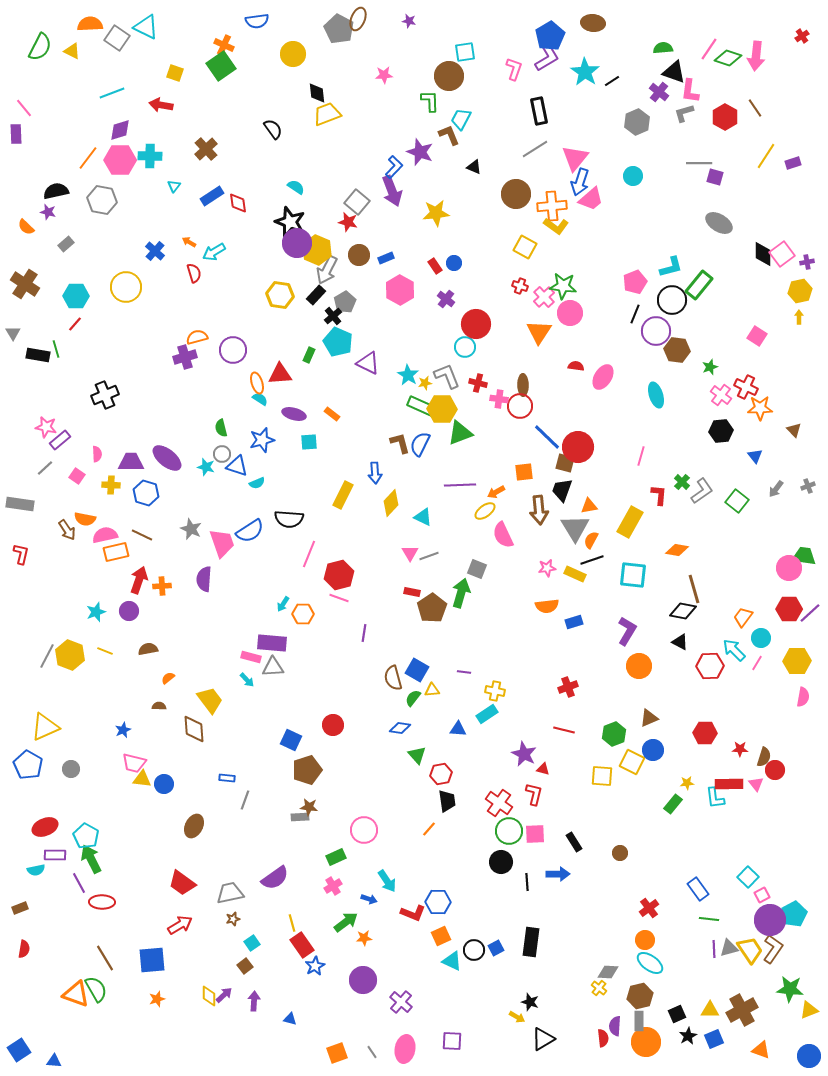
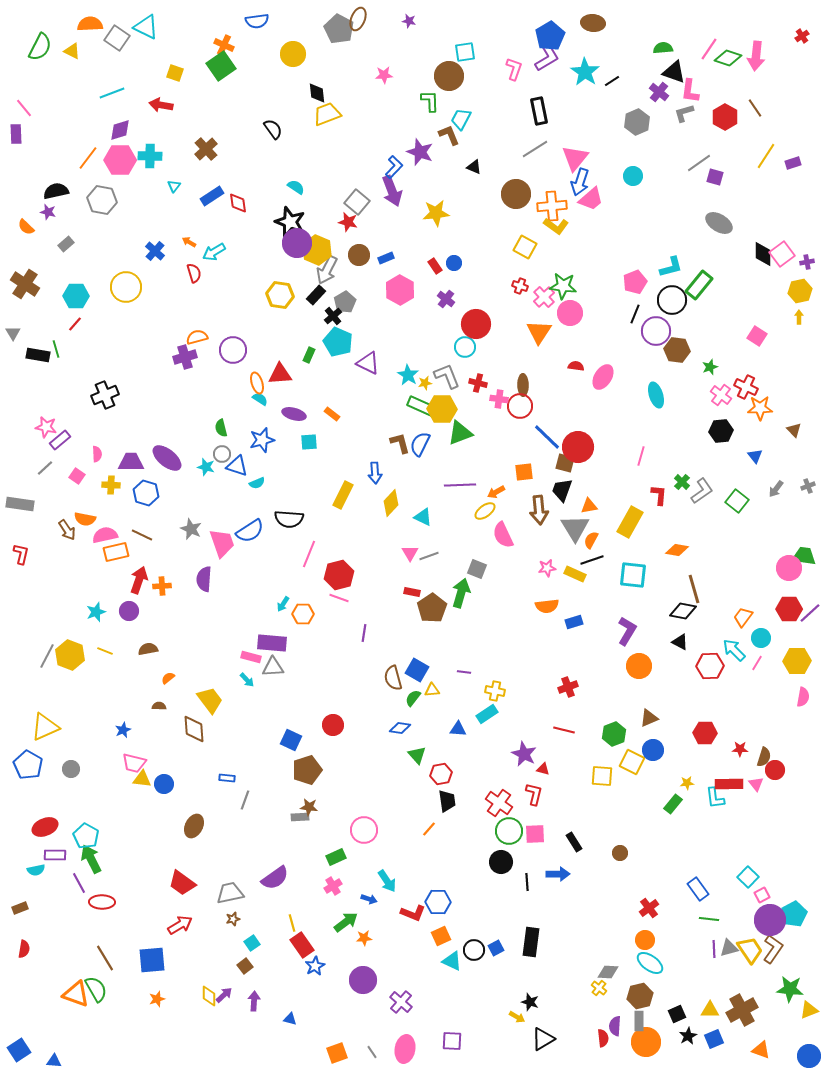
gray line at (699, 163): rotated 35 degrees counterclockwise
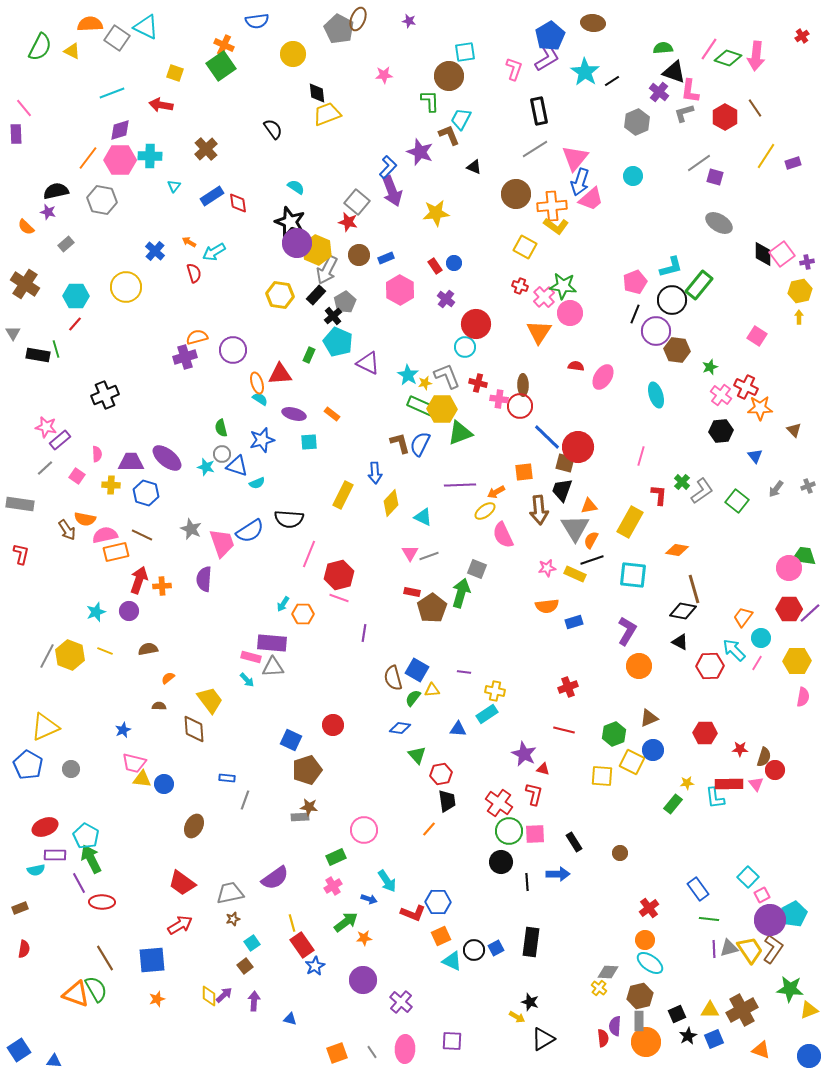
blue L-shape at (394, 167): moved 6 px left
pink ellipse at (405, 1049): rotated 8 degrees counterclockwise
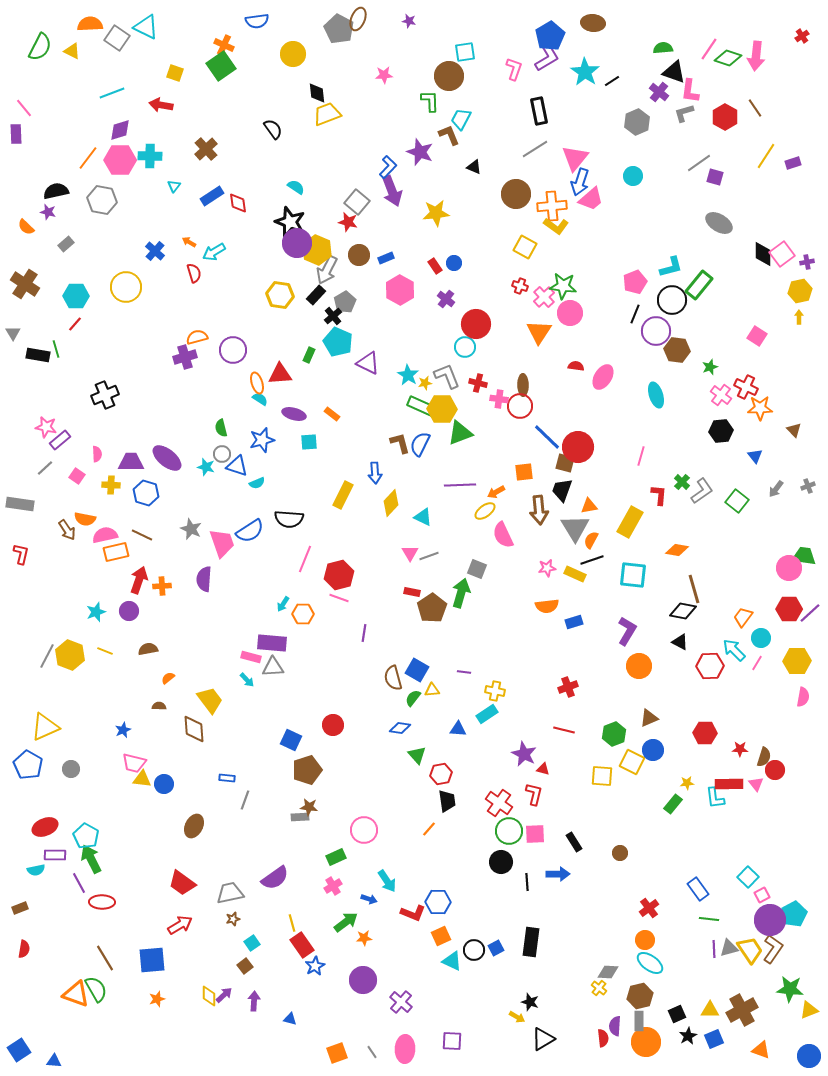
pink line at (309, 554): moved 4 px left, 5 px down
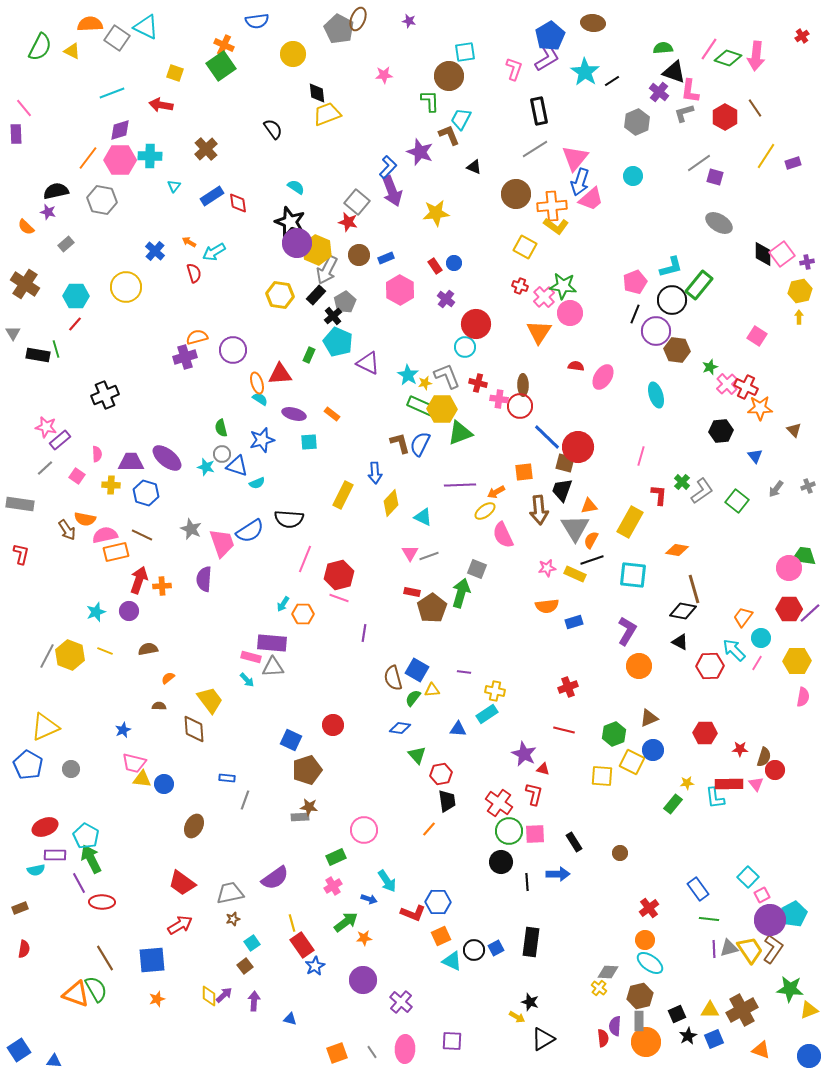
pink cross at (721, 395): moved 6 px right, 11 px up; rotated 10 degrees clockwise
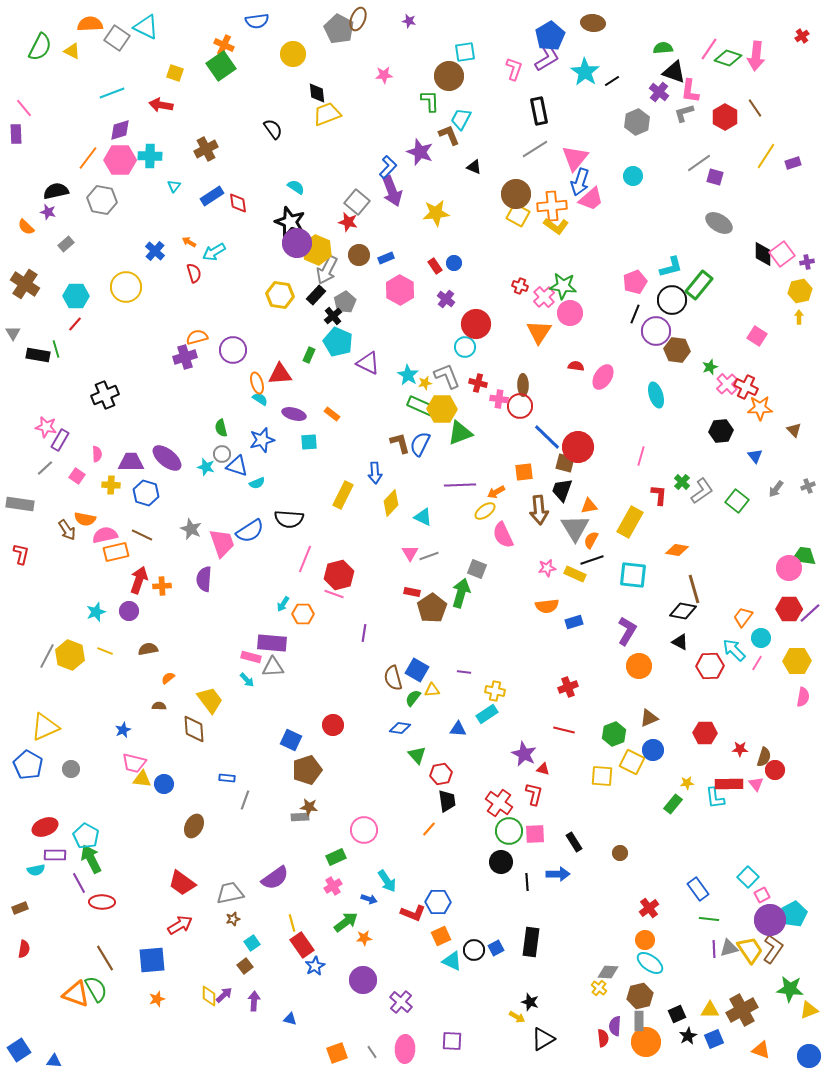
brown cross at (206, 149): rotated 15 degrees clockwise
yellow square at (525, 247): moved 7 px left, 32 px up
purple rectangle at (60, 440): rotated 20 degrees counterclockwise
pink line at (339, 598): moved 5 px left, 4 px up
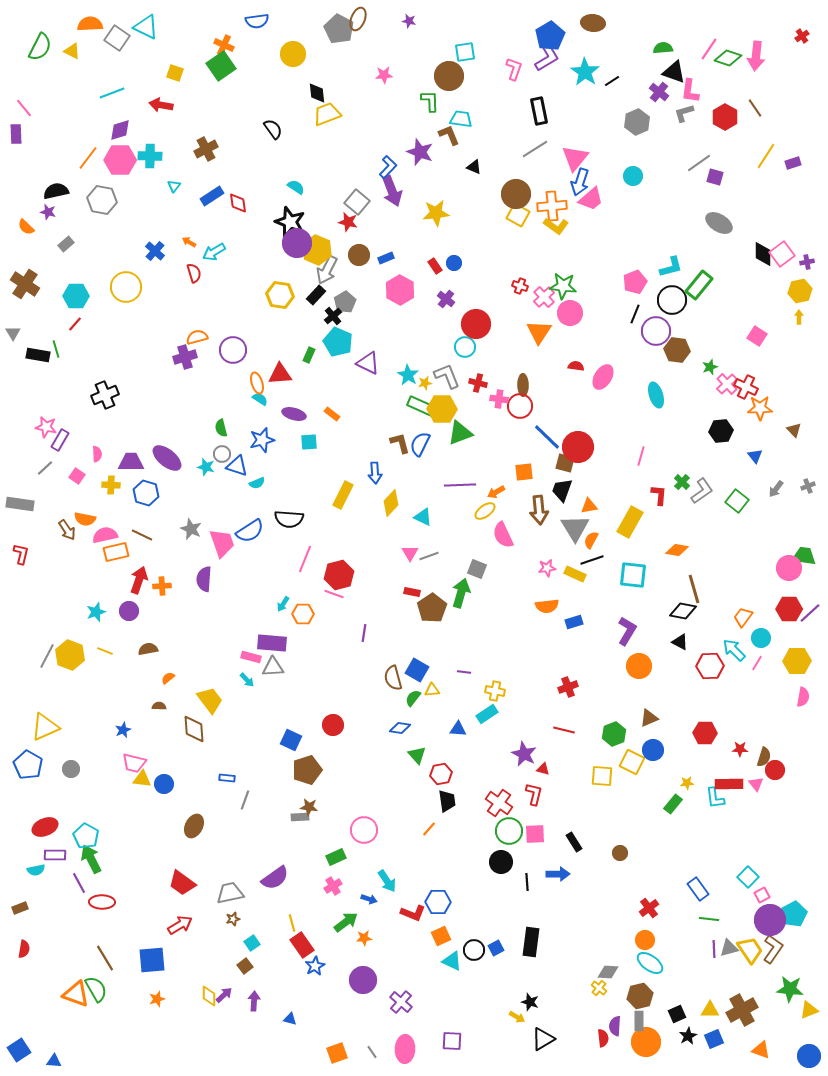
cyan trapezoid at (461, 119): rotated 70 degrees clockwise
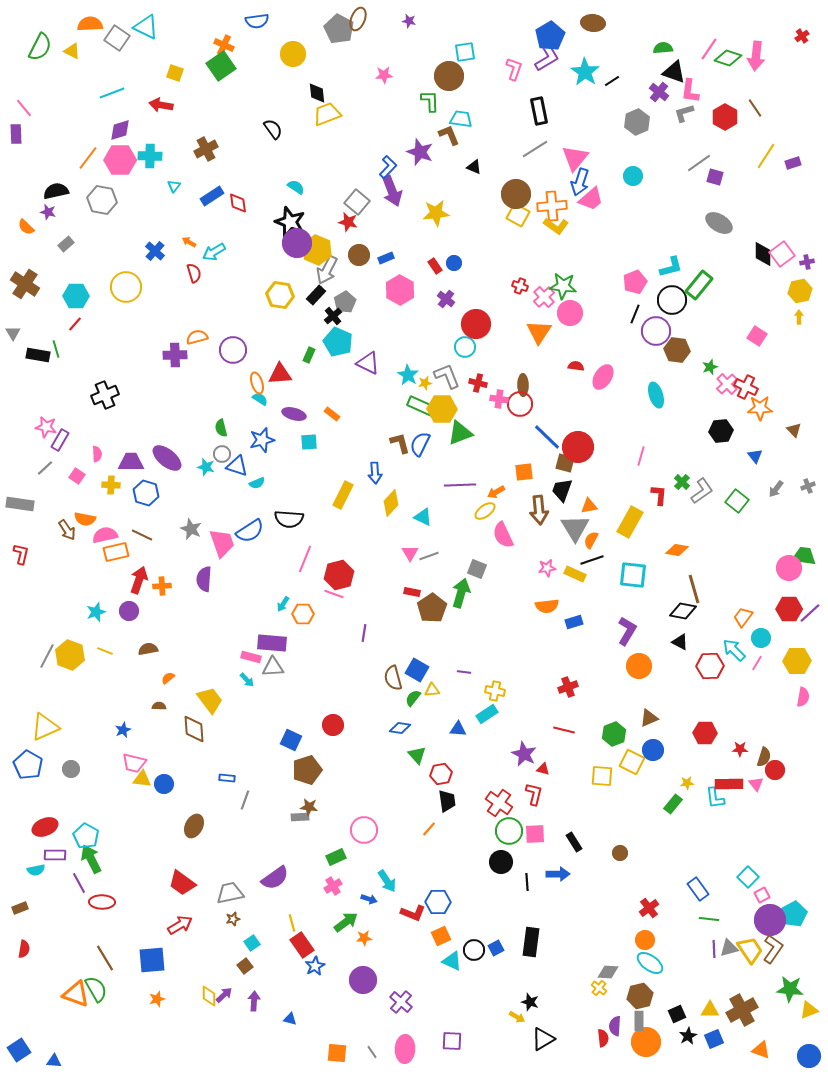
purple cross at (185, 357): moved 10 px left, 2 px up; rotated 15 degrees clockwise
red circle at (520, 406): moved 2 px up
orange square at (337, 1053): rotated 25 degrees clockwise
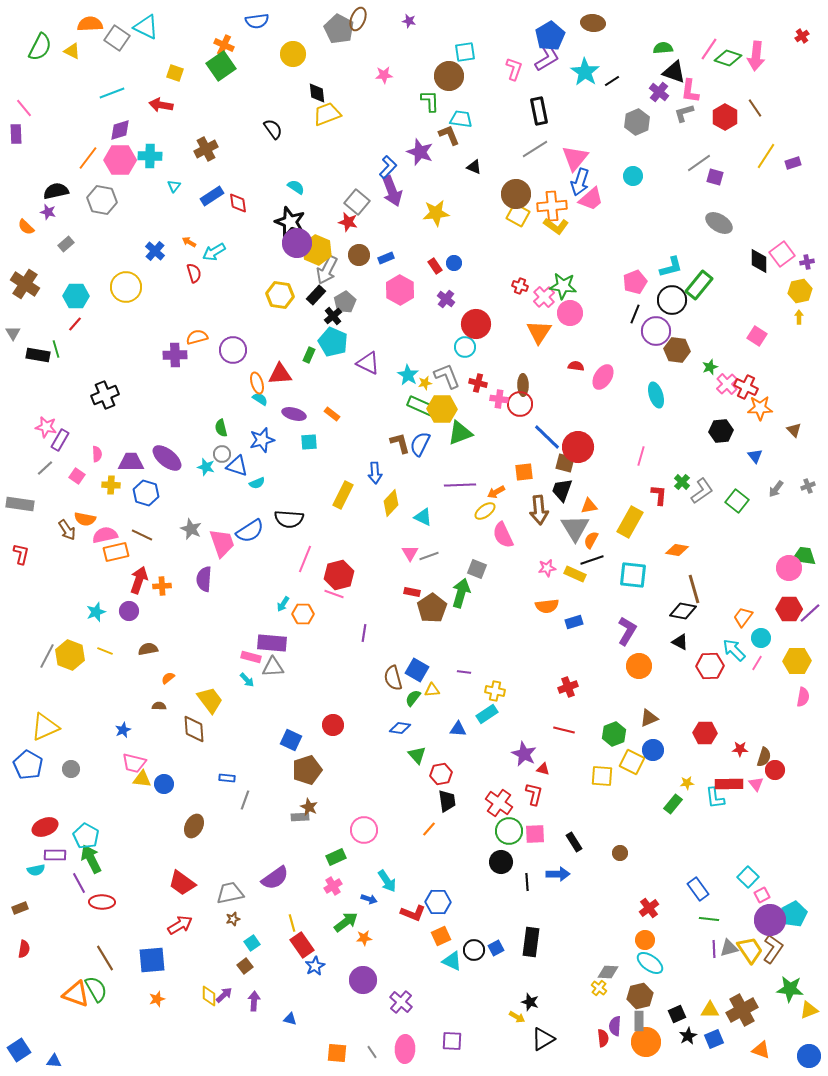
black diamond at (763, 254): moved 4 px left, 7 px down
cyan pentagon at (338, 342): moved 5 px left
brown star at (309, 807): rotated 18 degrees clockwise
